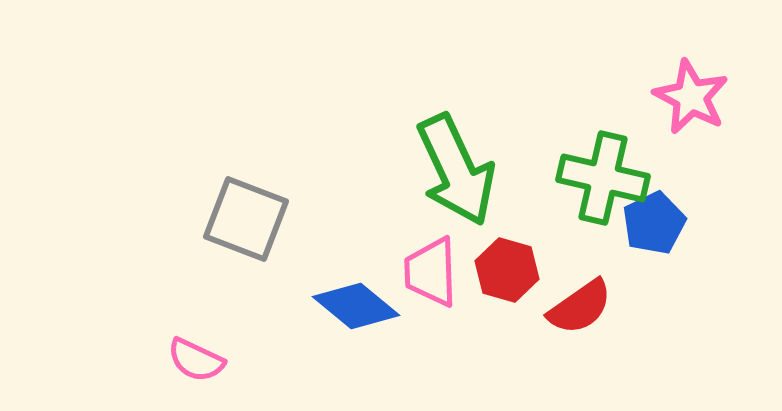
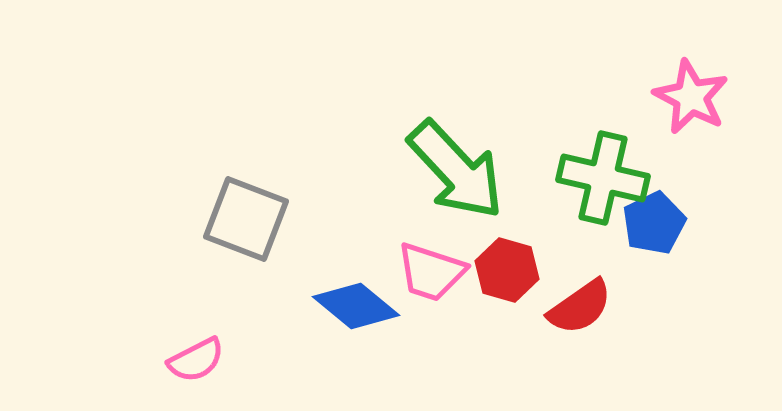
green arrow: rotated 18 degrees counterclockwise
pink trapezoid: rotated 70 degrees counterclockwise
pink semicircle: rotated 52 degrees counterclockwise
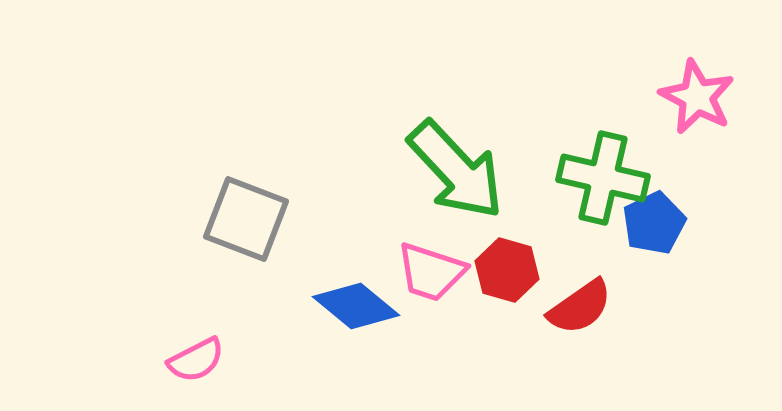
pink star: moved 6 px right
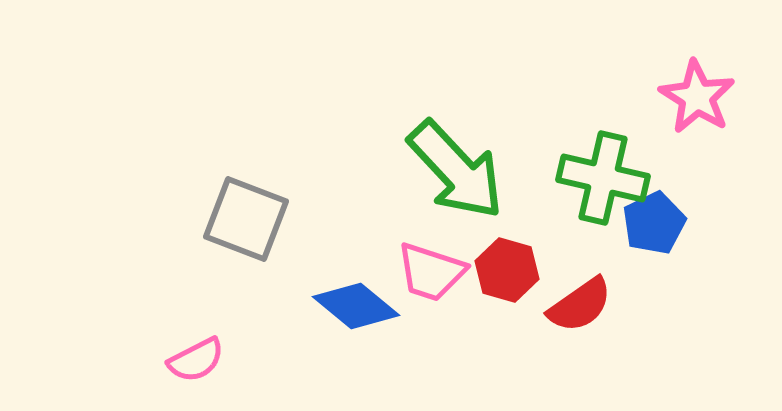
pink star: rotated 4 degrees clockwise
red semicircle: moved 2 px up
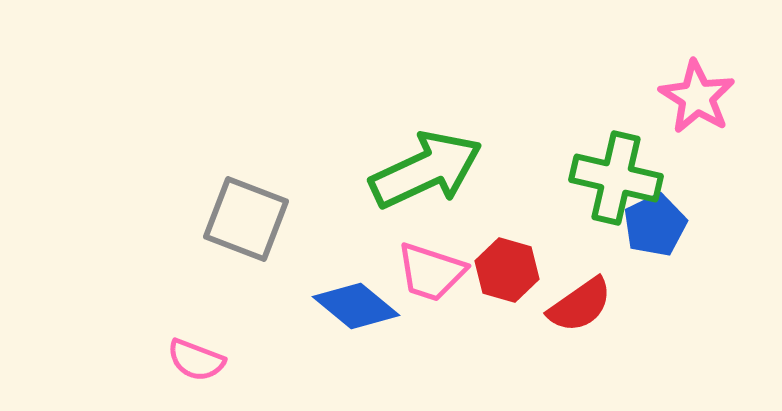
green arrow: moved 30 px left; rotated 72 degrees counterclockwise
green cross: moved 13 px right
blue pentagon: moved 1 px right, 2 px down
pink semicircle: rotated 48 degrees clockwise
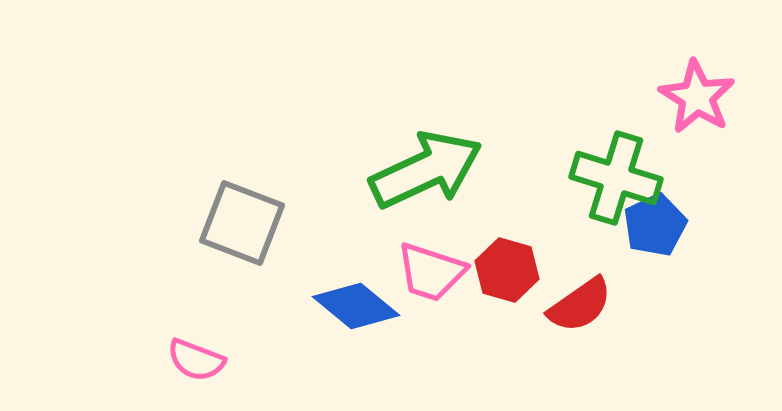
green cross: rotated 4 degrees clockwise
gray square: moved 4 px left, 4 px down
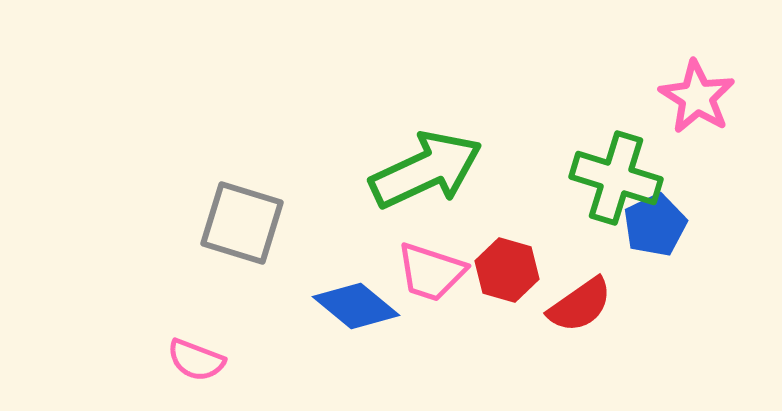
gray square: rotated 4 degrees counterclockwise
